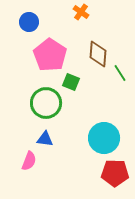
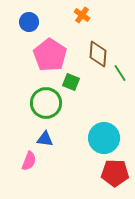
orange cross: moved 1 px right, 3 px down
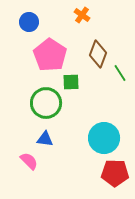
brown diamond: rotated 16 degrees clockwise
green square: rotated 24 degrees counterclockwise
pink semicircle: rotated 66 degrees counterclockwise
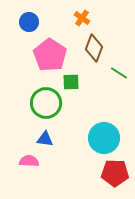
orange cross: moved 3 px down
brown diamond: moved 4 px left, 6 px up
green line: moved 1 px left; rotated 24 degrees counterclockwise
pink semicircle: rotated 42 degrees counterclockwise
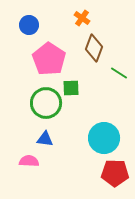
blue circle: moved 3 px down
pink pentagon: moved 1 px left, 4 px down
green square: moved 6 px down
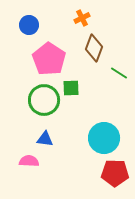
orange cross: rotated 28 degrees clockwise
green circle: moved 2 px left, 3 px up
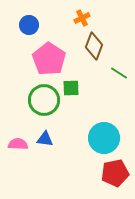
brown diamond: moved 2 px up
pink semicircle: moved 11 px left, 17 px up
red pentagon: rotated 12 degrees counterclockwise
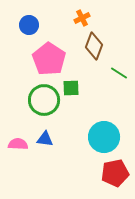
cyan circle: moved 1 px up
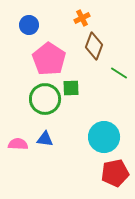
green circle: moved 1 px right, 1 px up
